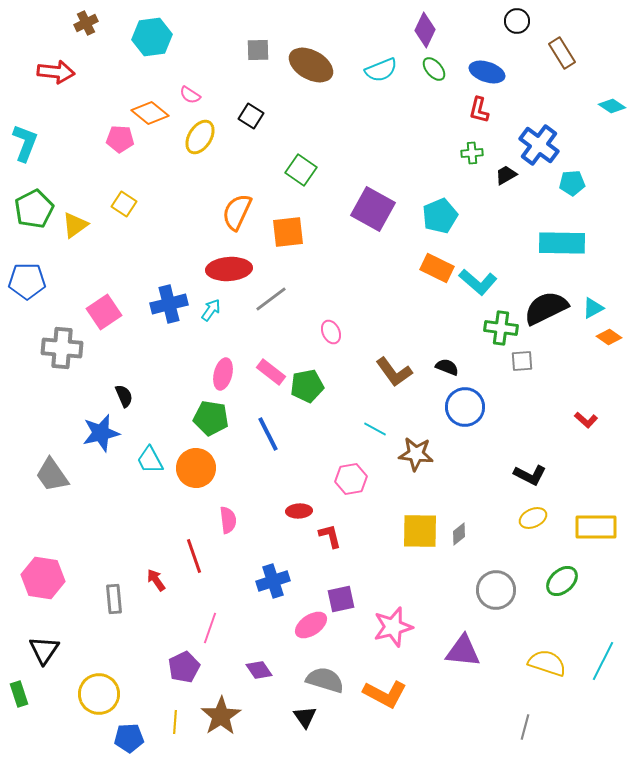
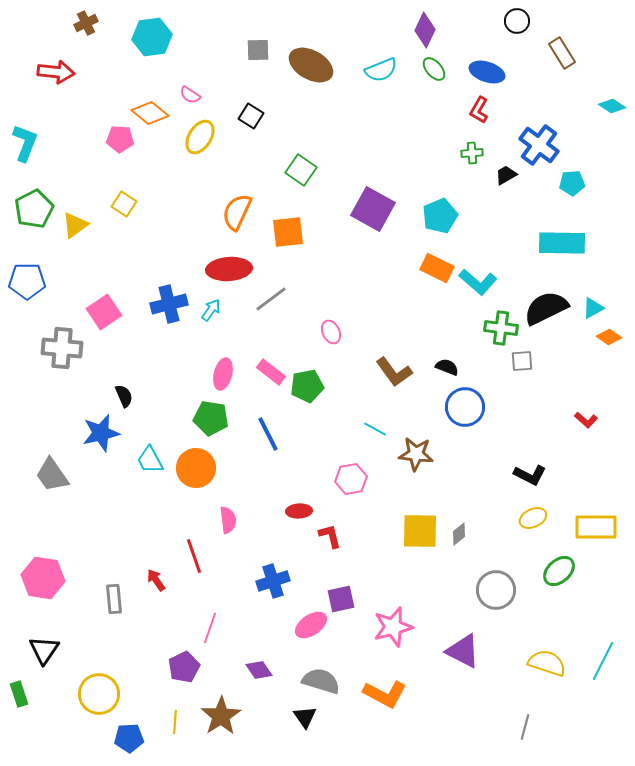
red L-shape at (479, 110): rotated 16 degrees clockwise
green ellipse at (562, 581): moved 3 px left, 10 px up
purple triangle at (463, 651): rotated 21 degrees clockwise
gray semicircle at (325, 680): moved 4 px left, 1 px down
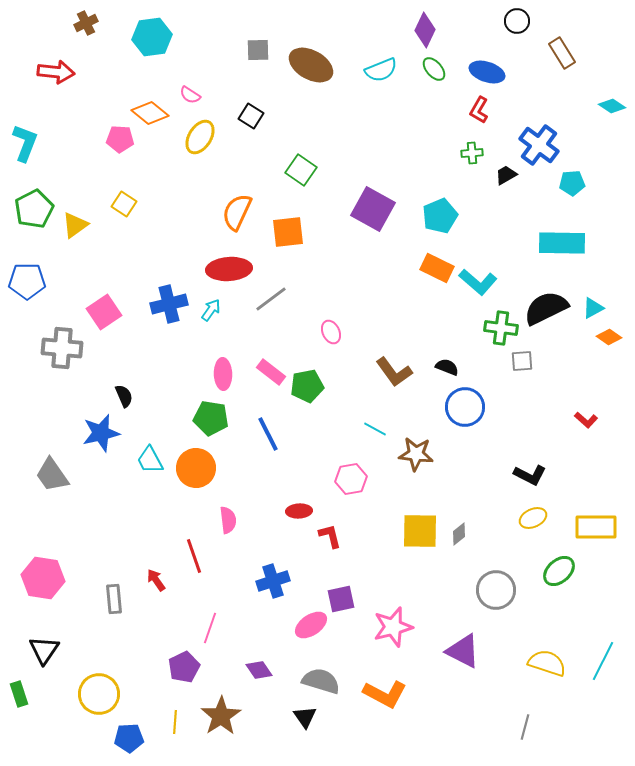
pink ellipse at (223, 374): rotated 16 degrees counterclockwise
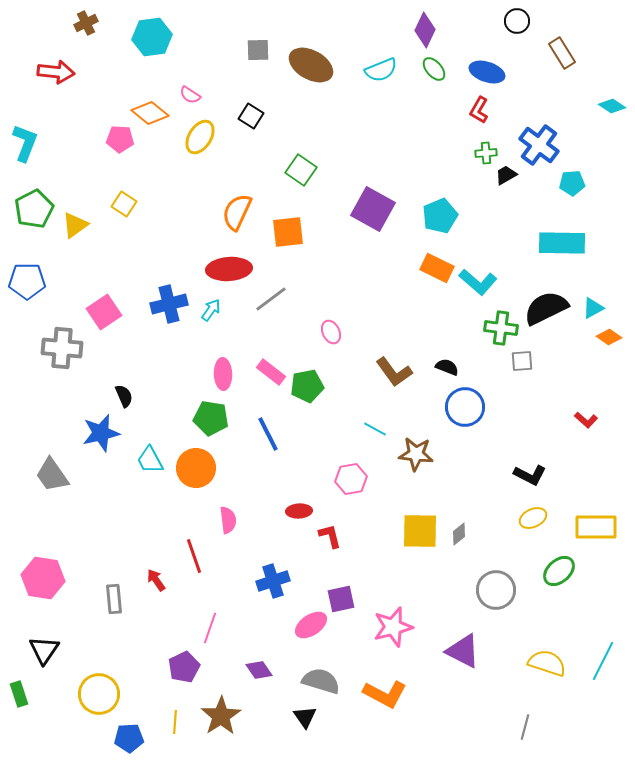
green cross at (472, 153): moved 14 px right
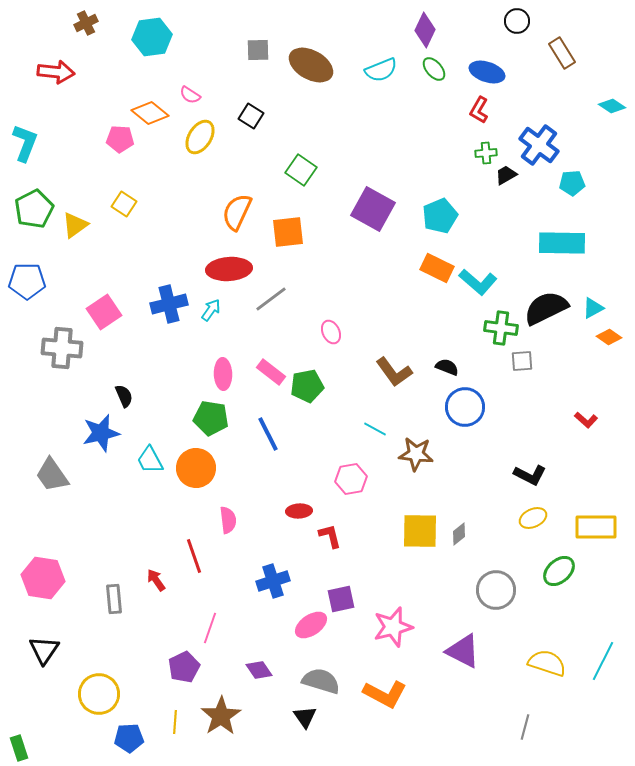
green rectangle at (19, 694): moved 54 px down
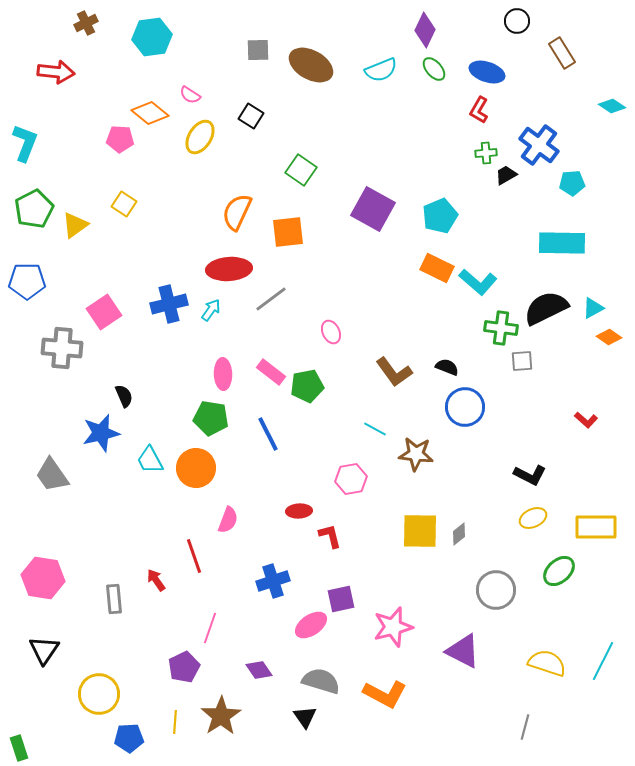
pink semicircle at (228, 520): rotated 28 degrees clockwise
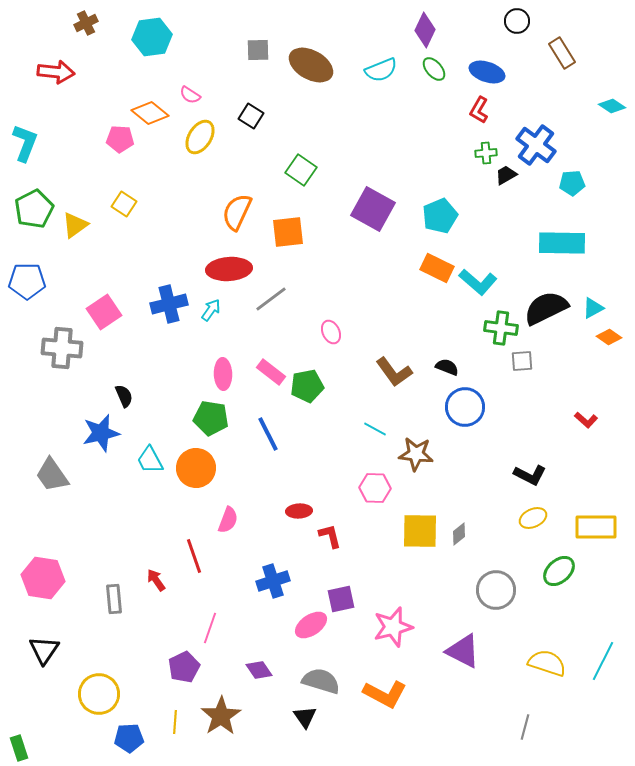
blue cross at (539, 145): moved 3 px left
pink hexagon at (351, 479): moved 24 px right, 9 px down; rotated 12 degrees clockwise
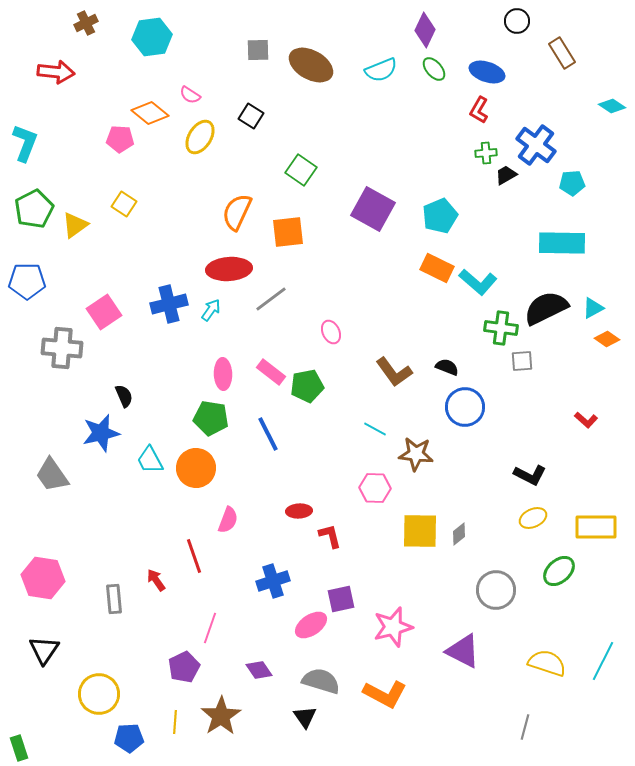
orange diamond at (609, 337): moved 2 px left, 2 px down
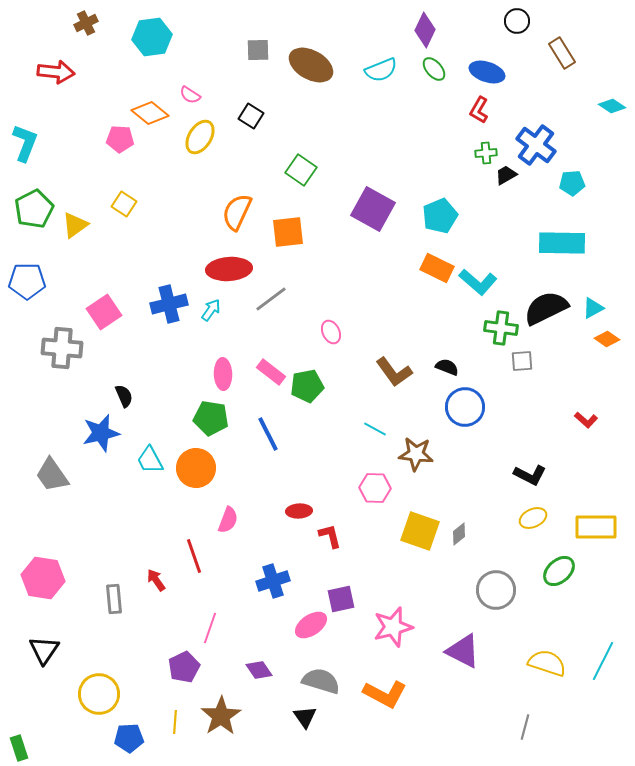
yellow square at (420, 531): rotated 18 degrees clockwise
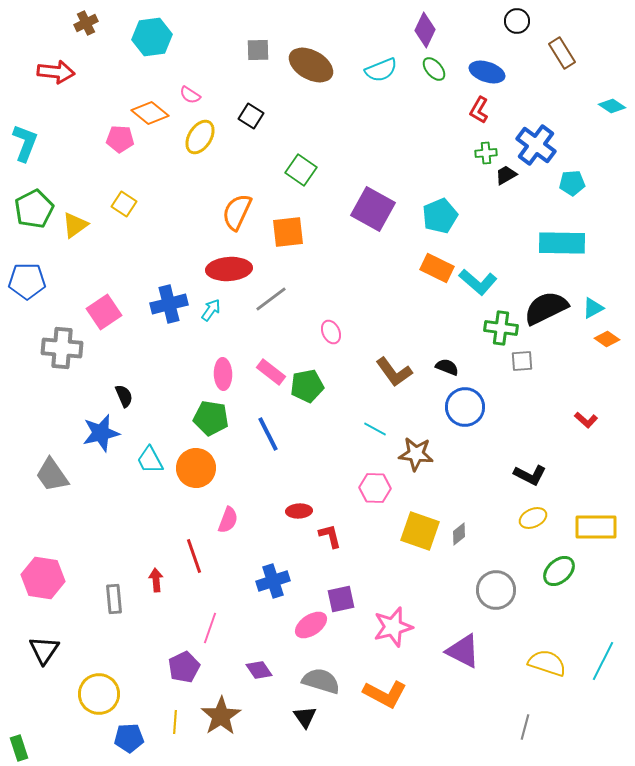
red arrow at (156, 580): rotated 30 degrees clockwise
